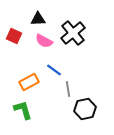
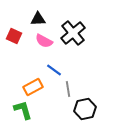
orange rectangle: moved 4 px right, 5 px down
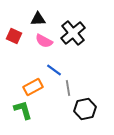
gray line: moved 1 px up
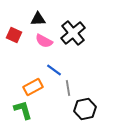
red square: moved 1 px up
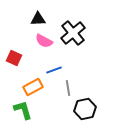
red square: moved 23 px down
blue line: rotated 56 degrees counterclockwise
